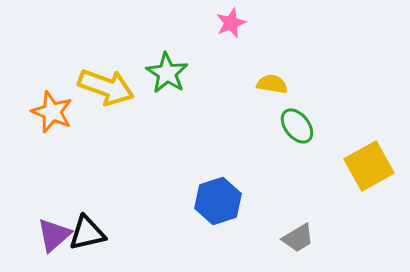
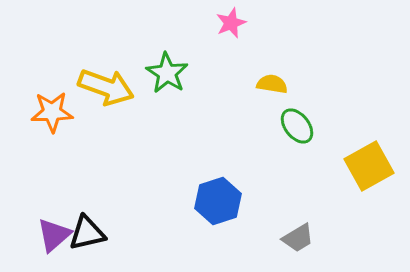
orange star: rotated 24 degrees counterclockwise
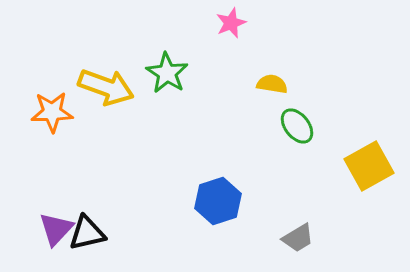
purple triangle: moved 2 px right, 6 px up; rotated 6 degrees counterclockwise
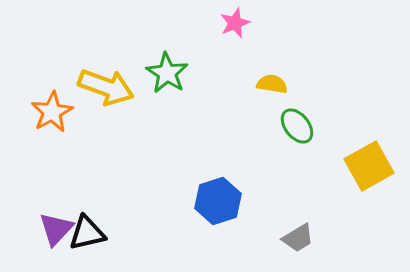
pink star: moved 4 px right
orange star: rotated 27 degrees counterclockwise
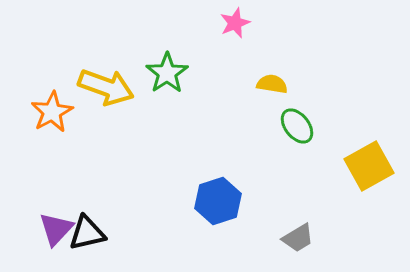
green star: rotated 6 degrees clockwise
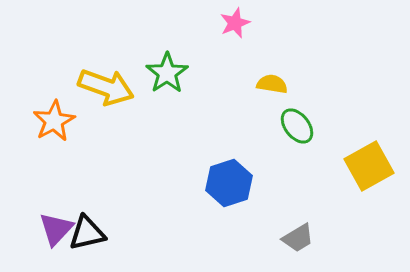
orange star: moved 2 px right, 9 px down
blue hexagon: moved 11 px right, 18 px up
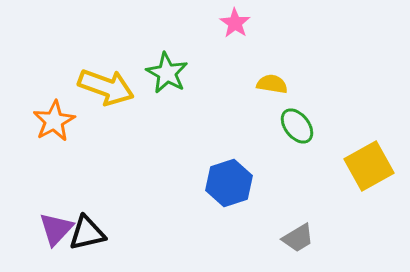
pink star: rotated 16 degrees counterclockwise
green star: rotated 9 degrees counterclockwise
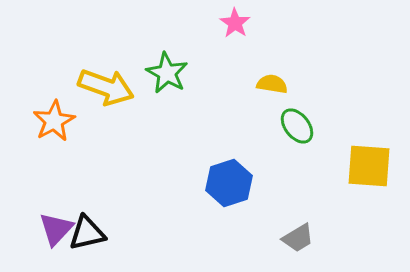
yellow square: rotated 33 degrees clockwise
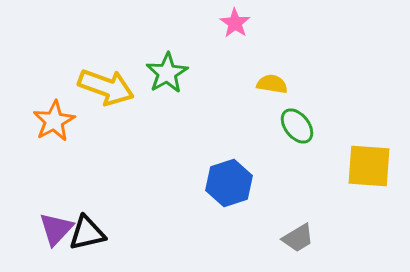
green star: rotated 12 degrees clockwise
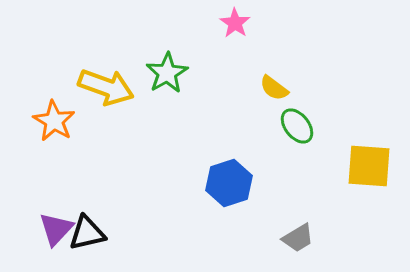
yellow semicircle: moved 2 px right, 4 px down; rotated 152 degrees counterclockwise
orange star: rotated 12 degrees counterclockwise
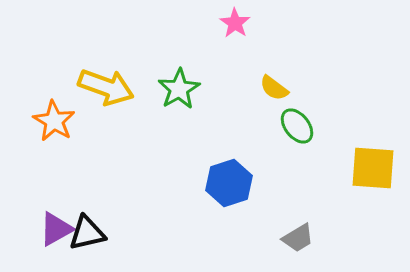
green star: moved 12 px right, 16 px down
yellow square: moved 4 px right, 2 px down
purple triangle: rotated 18 degrees clockwise
